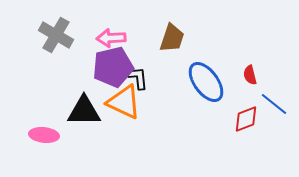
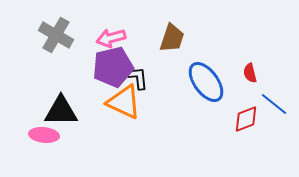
pink arrow: rotated 12 degrees counterclockwise
red semicircle: moved 2 px up
black triangle: moved 23 px left
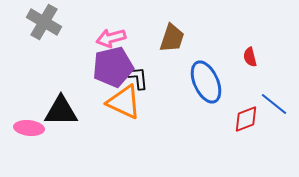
gray cross: moved 12 px left, 13 px up
red semicircle: moved 16 px up
blue ellipse: rotated 12 degrees clockwise
pink ellipse: moved 15 px left, 7 px up
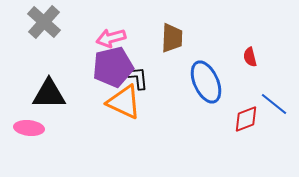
gray cross: rotated 12 degrees clockwise
brown trapezoid: rotated 16 degrees counterclockwise
black triangle: moved 12 px left, 17 px up
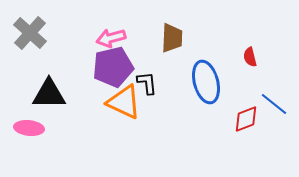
gray cross: moved 14 px left, 11 px down
black L-shape: moved 9 px right, 5 px down
blue ellipse: rotated 9 degrees clockwise
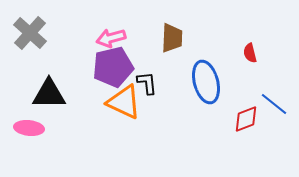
red semicircle: moved 4 px up
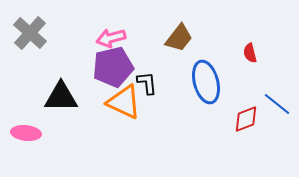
brown trapezoid: moved 7 px right; rotated 36 degrees clockwise
black triangle: moved 12 px right, 3 px down
blue line: moved 3 px right
pink ellipse: moved 3 px left, 5 px down
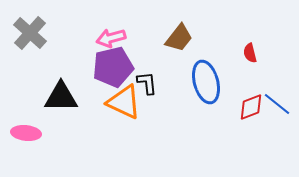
red diamond: moved 5 px right, 12 px up
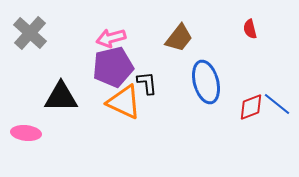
red semicircle: moved 24 px up
